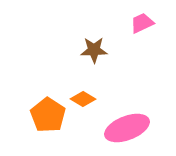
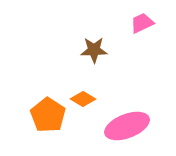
pink ellipse: moved 2 px up
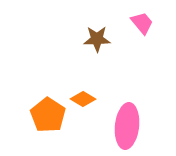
pink trapezoid: rotated 75 degrees clockwise
brown star: moved 3 px right, 11 px up
pink ellipse: rotated 63 degrees counterclockwise
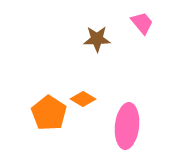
orange pentagon: moved 1 px right, 2 px up
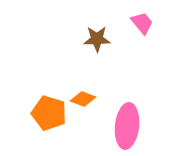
orange diamond: rotated 10 degrees counterclockwise
orange pentagon: rotated 16 degrees counterclockwise
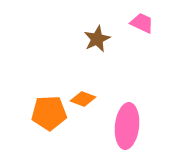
pink trapezoid: rotated 25 degrees counterclockwise
brown star: rotated 24 degrees counterclockwise
orange pentagon: rotated 20 degrees counterclockwise
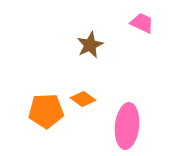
brown star: moved 7 px left, 6 px down
orange diamond: rotated 15 degrees clockwise
orange pentagon: moved 3 px left, 2 px up
